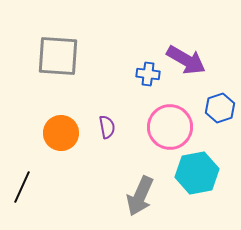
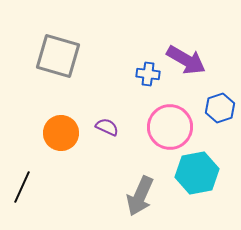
gray square: rotated 12 degrees clockwise
purple semicircle: rotated 55 degrees counterclockwise
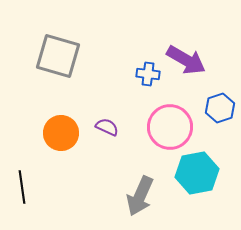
black line: rotated 32 degrees counterclockwise
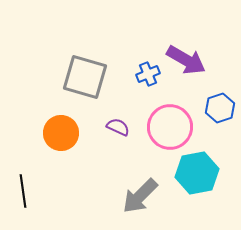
gray square: moved 27 px right, 21 px down
blue cross: rotated 30 degrees counterclockwise
purple semicircle: moved 11 px right
black line: moved 1 px right, 4 px down
gray arrow: rotated 21 degrees clockwise
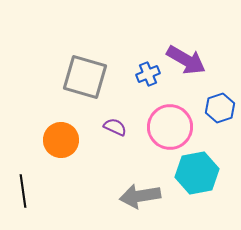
purple semicircle: moved 3 px left
orange circle: moved 7 px down
gray arrow: rotated 36 degrees clockwise
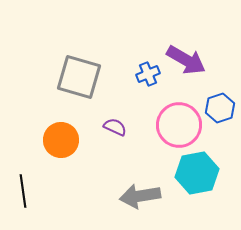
gray square: moved 6 px left
pink circle: moved 9 px right, 2 px up
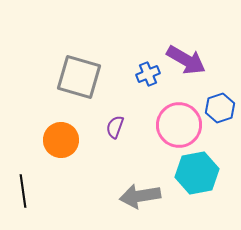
purple semicircle: rotated 95 degrees counterclockwise
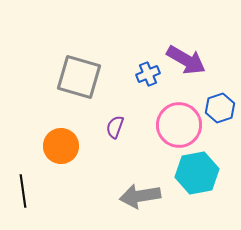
orange circle: moved 6 px down
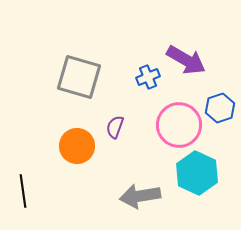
blue cross: moved 3 px down
orange circle: moved 16 px right
cyan hexagon: rotated 24 degrees counterclockwise
